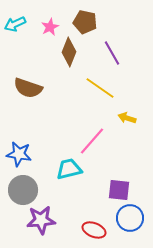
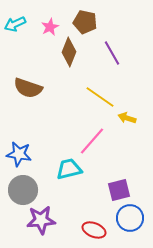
yellow line: moved 9 px down
purple square: rotated 20 degrees counterclockwise
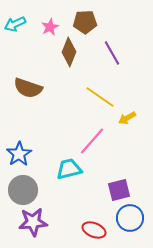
brown pentagon: rotated 15 degrees counterclockwise
yellow arrow: rotated 48 degrees counterclockwise
blue star: rotated 30 degrees clockwise
purple star: moved 8 px left, 2 px down
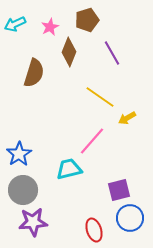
brown pentagon: moved 2 px right, 2 px up; rotated 15 degrees counterclockwise
brown semicircle: moved 6 px right, 15 px up; rotated 92 degrees counterclockwise
red ellipse: rotated 50 degrees clockwise
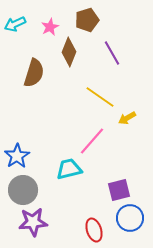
blue star: moved 2 px left, 2 px down
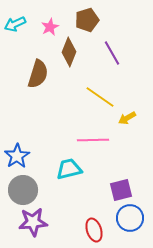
brown semicircle: moved 4 px right, 1 px down
pink line: moved 1 px right, 1 px up; rotated 48 degrees clockwise
purple square: moved 2 px right
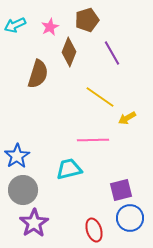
cyan arrow: moved 1 px down
purple star: moved 1 px right, 1 px down; rotated 28 degrees counterclockwise
